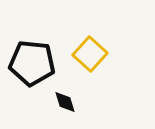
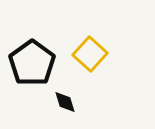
black pentagon: rotated 30 degrees clockwise
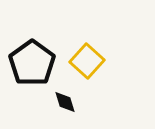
yellow square: moved 3 px left, 7 px down
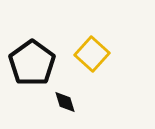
yellow square: moved 5 px right, 7 px up
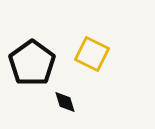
yellow square: rotated 16 degrees counterclockwise
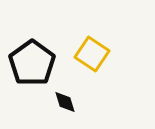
yellow square: rotated 8 degrees clockwise
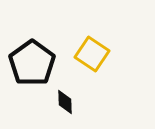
black diamond: rotated 15 degrees clockwise
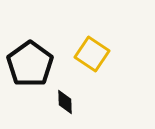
black pentagon: moved 2 px left, 1 px down
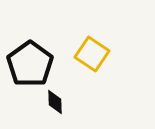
black diamond: moved 10 px left
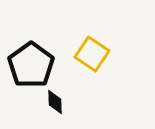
black pentagon: moved 1 px right, 1 px down
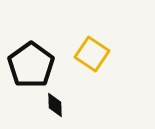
black diamond: moved 3 px down
